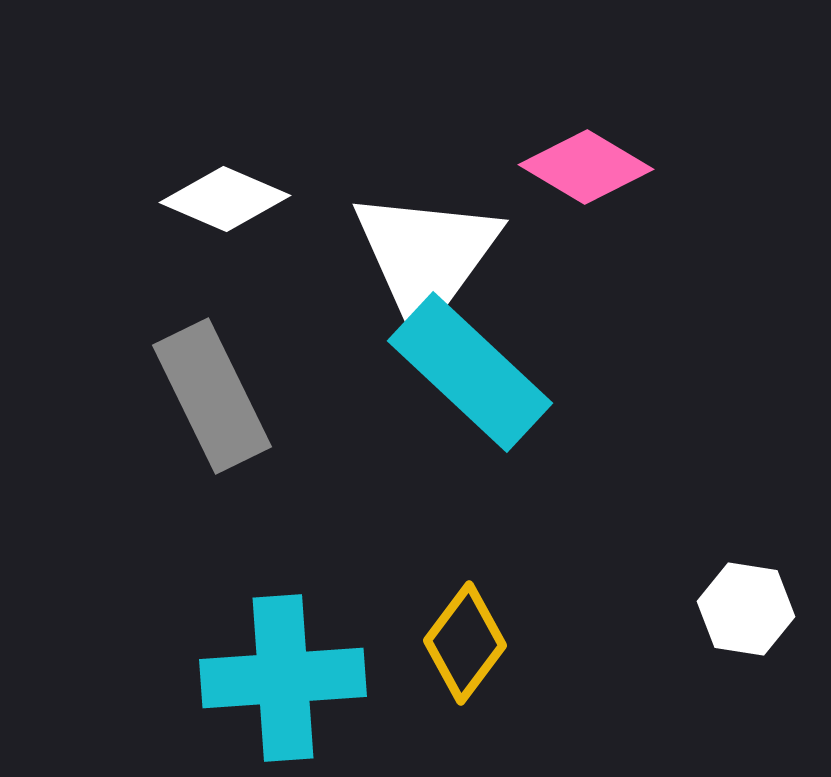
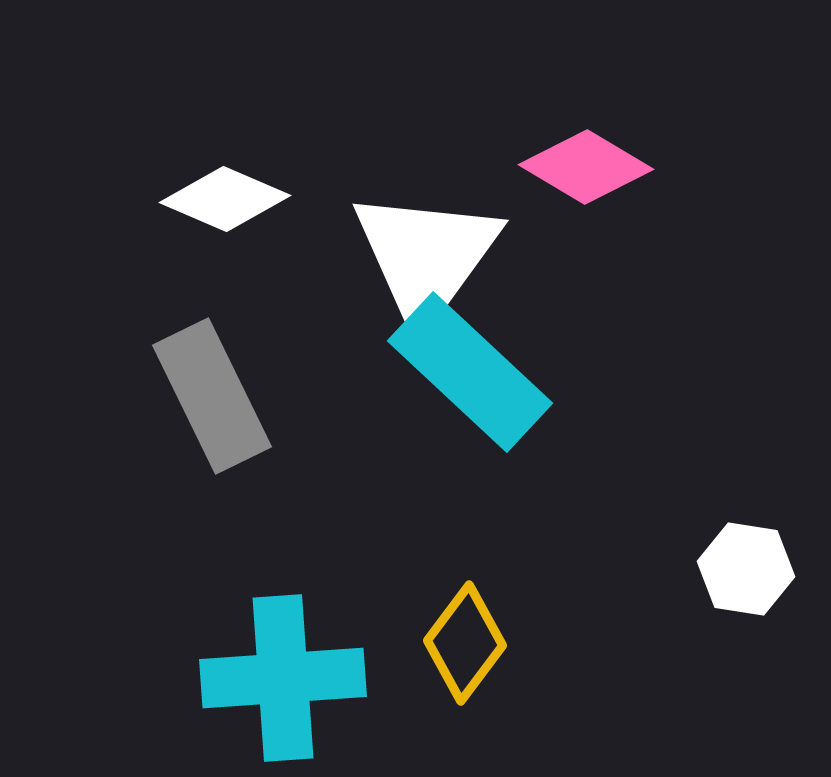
white hexagon: moved 40 px up
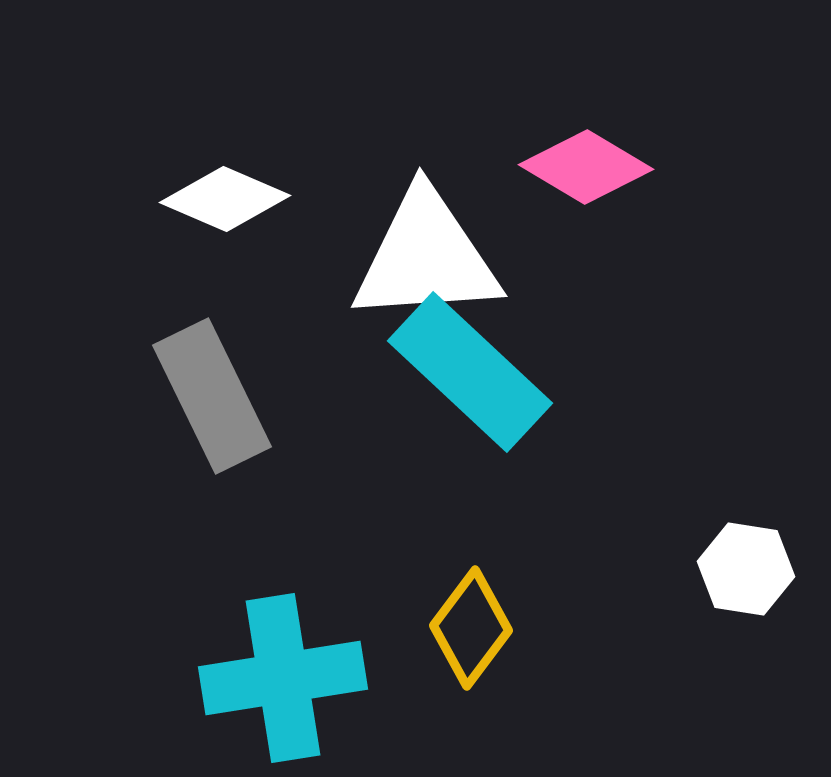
white triangle: rotated 50 degrees clockwise
yellow diamond: moved 6 px right, 15 px up
cyan cross: rotated 5 degrees counterclockwise
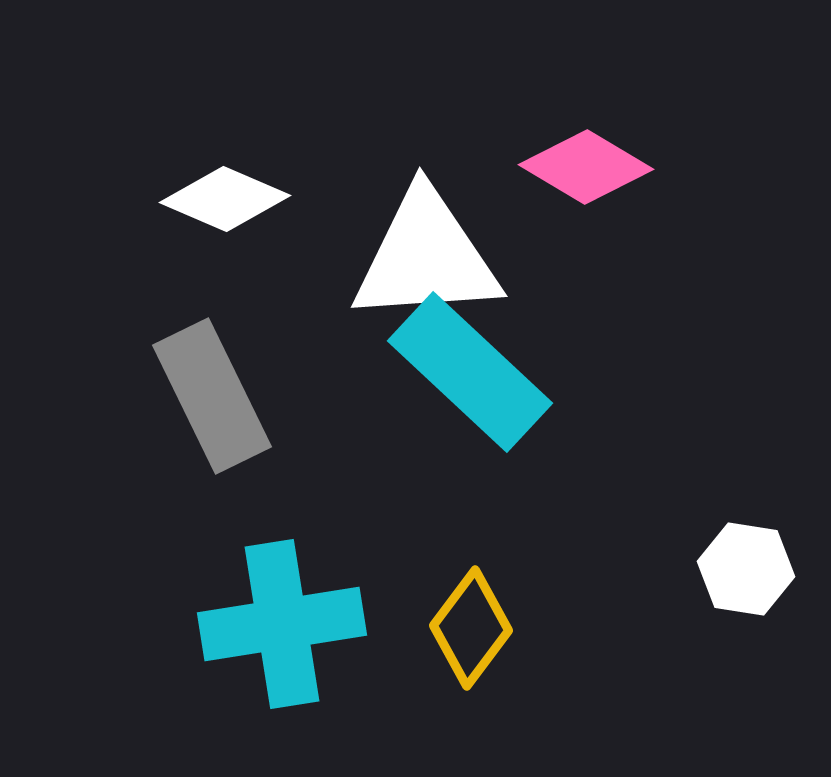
cyan cross: moved 1 px left, 54 px up
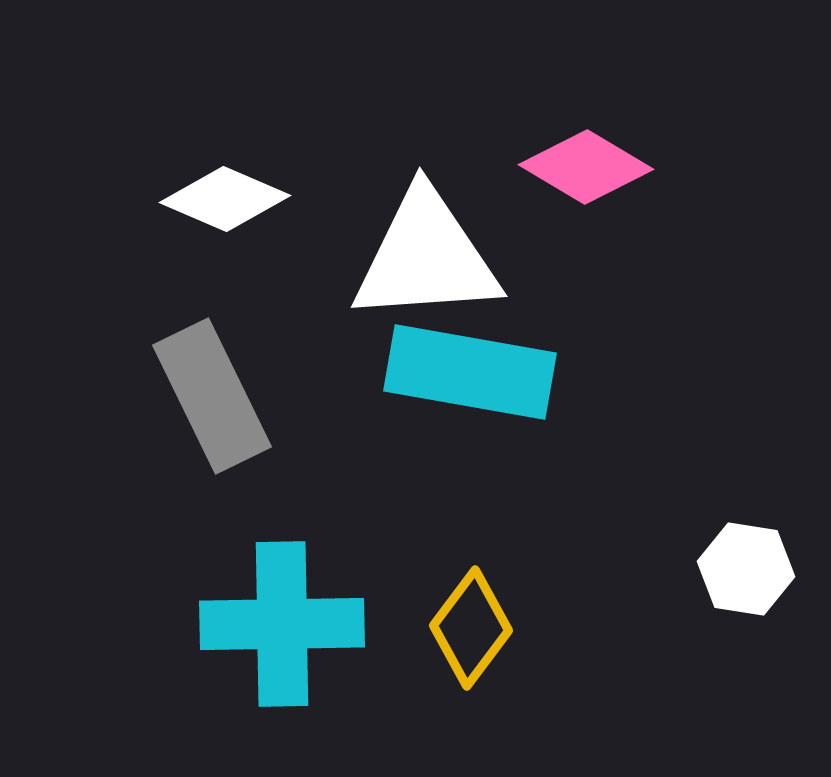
cyan rectangle: rotated 33 degrees counterclockwise
cyan cross: rotated 8 degrees clockwise
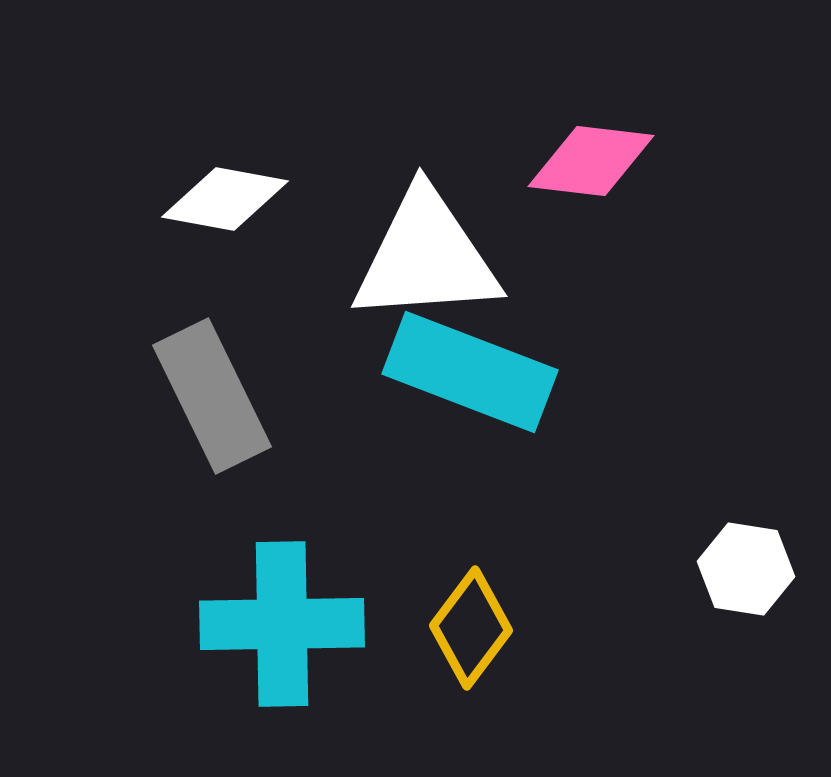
pink diamond: moved 5 px right, 6 px up; rotated 24 degrees counterclockwise
white diamond: rotated 13 degrees counterclockwise
cyan rectangle: rotated 11 degrees clockwise
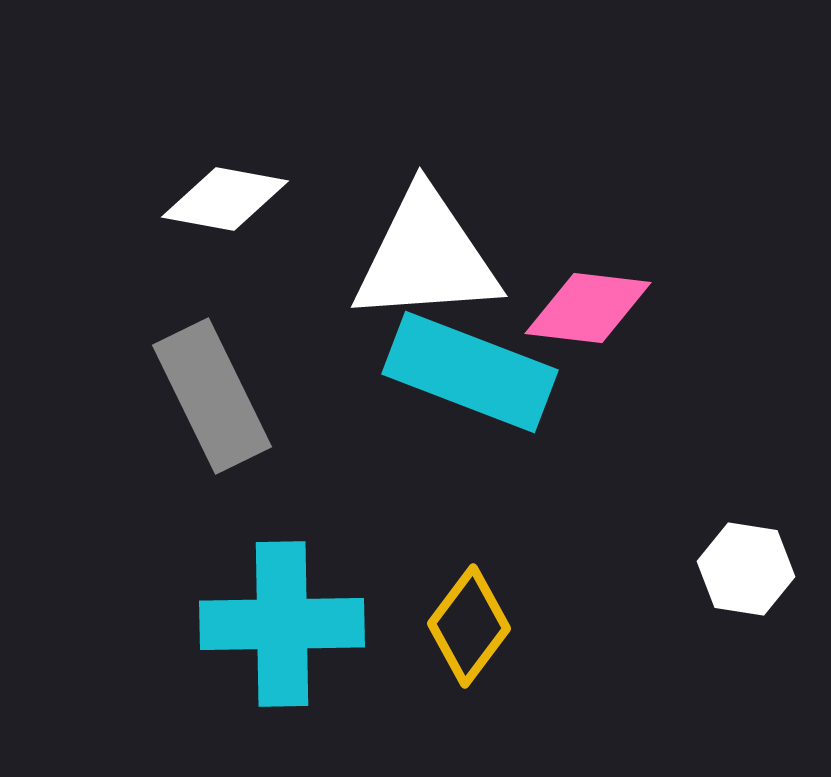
pink diamond: moved 3 px left, 147 px down
yellow diamond: moved 2 px left, 2 px up
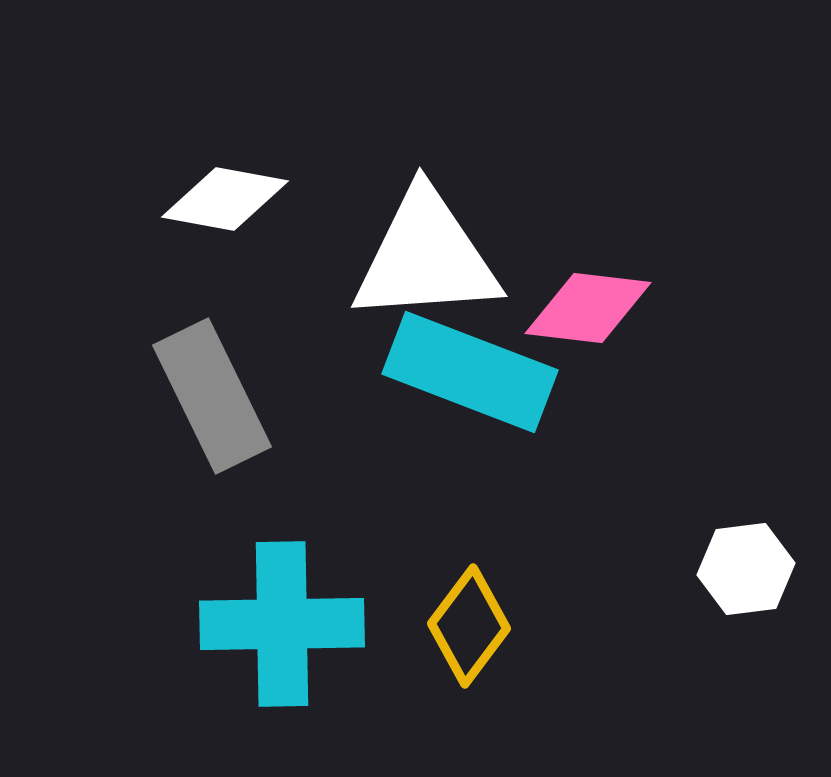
white hexagon: rotated 16 degrees counterclockwise
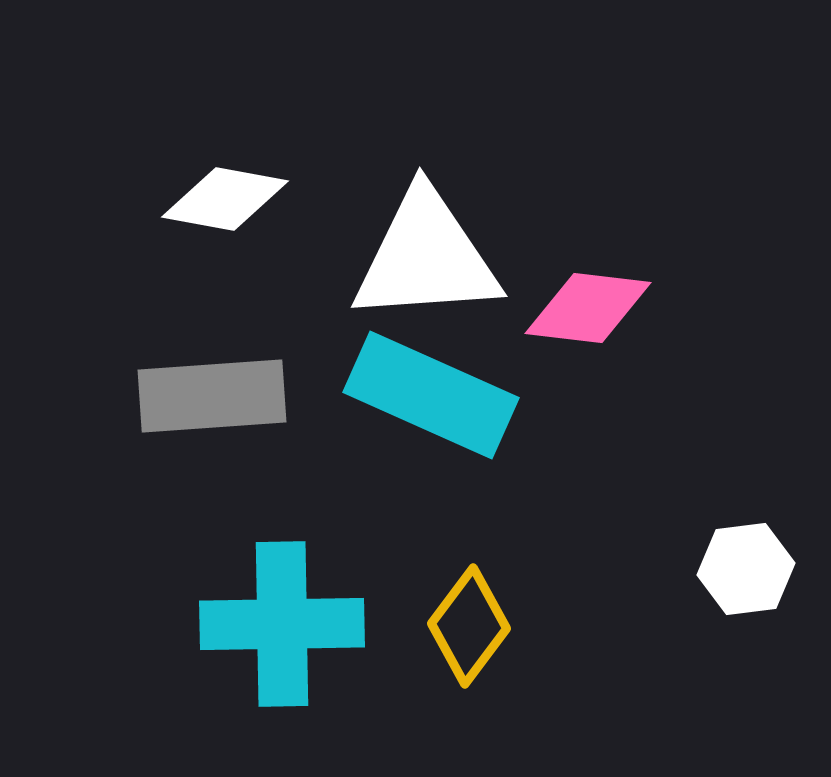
cyan rectangle: moved 39 px left, 23 px down; rotated 3 degrees clockwise
gray rectangle: rotated 68 degrees counterclockwise
